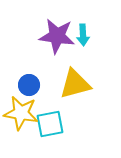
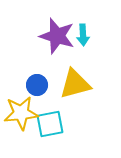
purple star: rotated 9 degrees clockwise
blue circle: moved 8 px right
yellow star: rotated 16 degrees counterclockwise
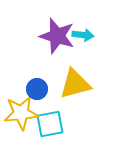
cyan arrow: rotated 80 degrees counterclockwise
blue circle: moved 4 px down
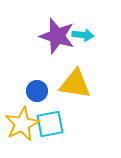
yellow triangle: rotated 24 degrees clockwise
blue circle: moved 2 px down
yellow star: moved 1 px right, 11 px down; rotated 20 degrees counterclockwise
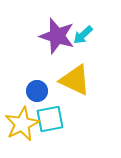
cyan arrow: rotated 130 degrees clockwise
yellow triangle: moved 4 px up; rotated 16 degrees clockwise
cyan square: moved 5 px up
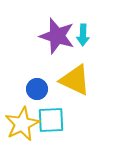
cyan arrow: rotated 45 degrees counterclockwise
blue circle: moved 2 px up
cyan square: moved 1 px right, 1 px down; rotated 8 degrees clockwise
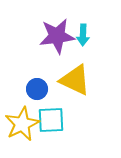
purple star: rotated 24 degrees counterclockwise
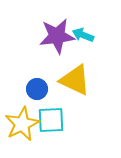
cyan arrow: rotated 110 degrees clockwise
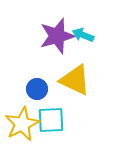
purple star: rotated 9 degrees counterclockwise
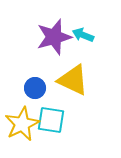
purple star: moved 3 px left, 1 px down
yellow triangle: moved 2 px left
blue circle: moved 2 px left, 1 px up
cyan square: rotated 12 degrees clockwise
